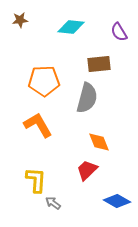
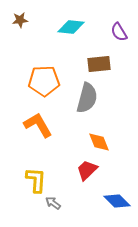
blue diamond: rotated 16 degrees clockwise
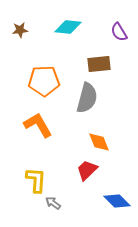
brown star: moved 10 px down
cyan diamond: moved 3 px left
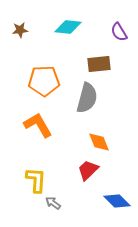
red trapezoid: moved 1 px right
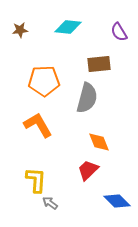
gray arrow: moved 3 px left
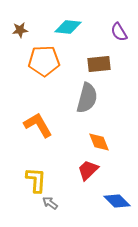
orange pentagon: moved 20 px up
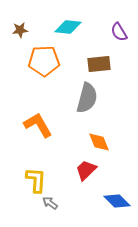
red trapezoid: moved 2 px left
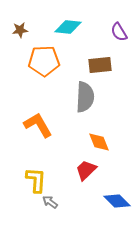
brown rectangle: moved 1 px right, 1 px down
gray semicircle: moved 2 px left, 1 px up; rotated 12 degrees counterclockwise
gray arrow: moved 1 px up
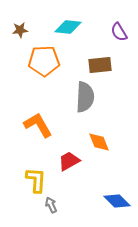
red trapezoid: moved 17 px left, 9 px up; rotated 15 degrees clockwise
gray arrow: moved 1 px right, 3 px down; rotated 28 degrees clockwise
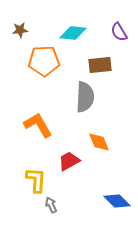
cyan diamond: moved 5 px right, 6 px down
